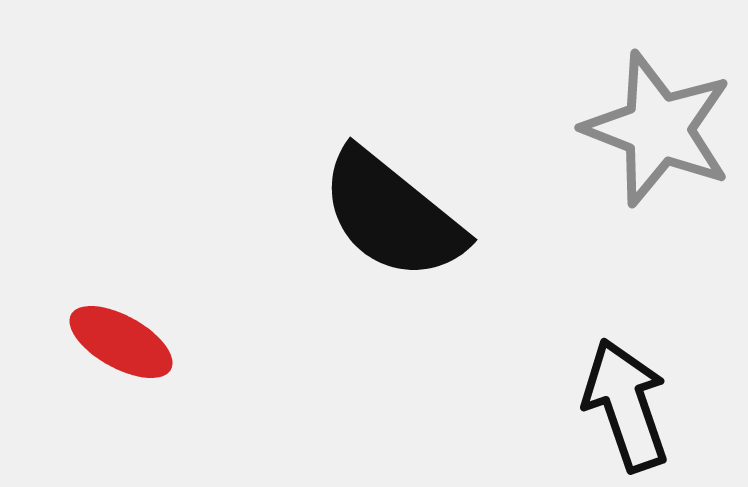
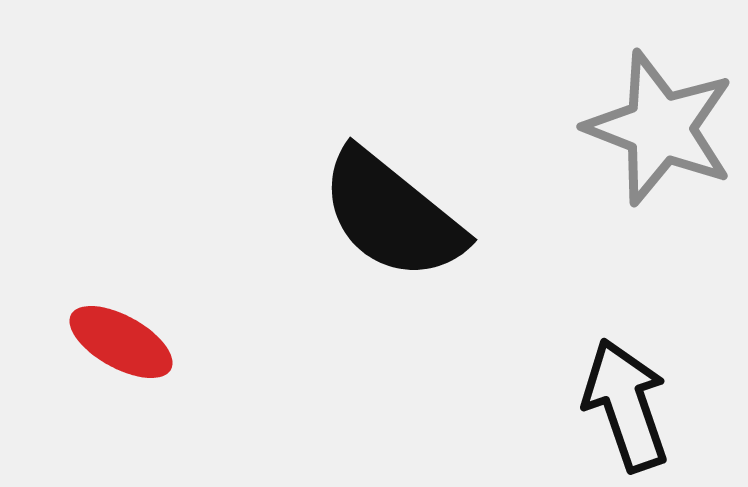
gray star: moved 2 px right, 1 px up
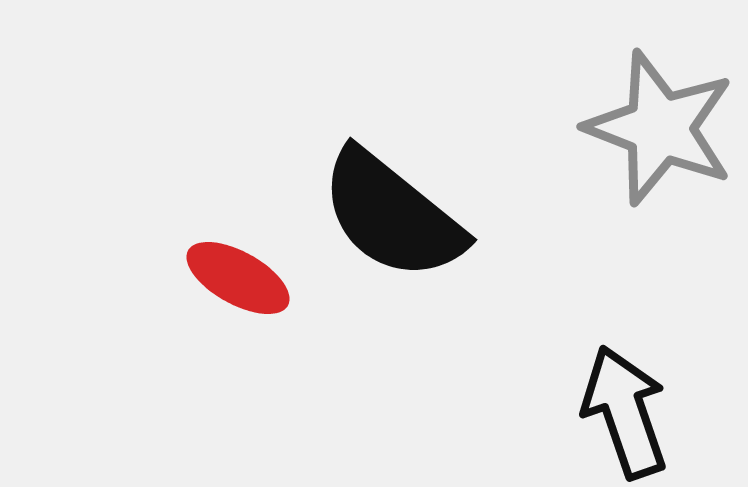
red ellipse: moved 117 px right, 64 px up
black arrow: moved 1 px left, 7 px down
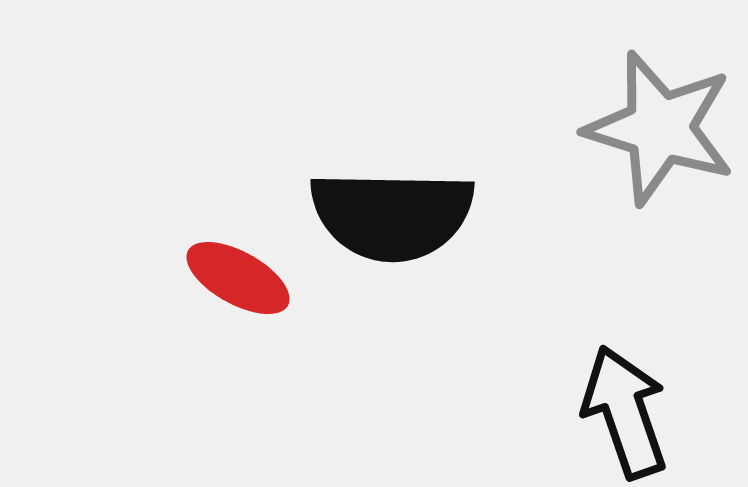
gray star: rotated 4 degrees counterclockwise
black semicircle: rotated 38 degrees counterclockwise
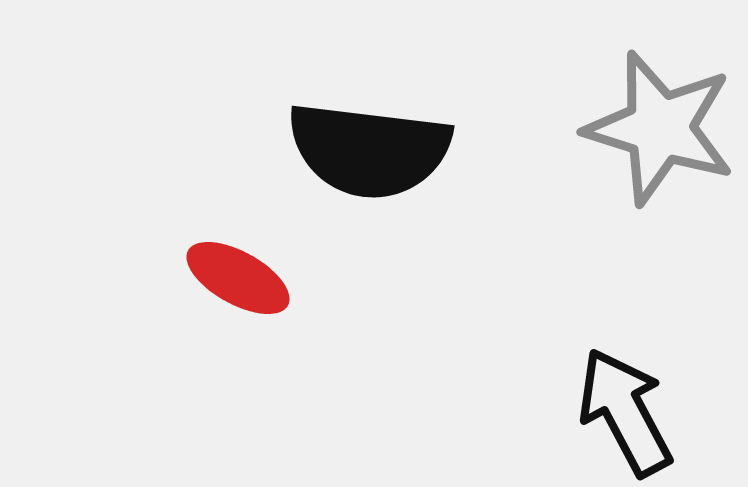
black semicircle: moved 23 px left, 65 px up; rotated 6 degrees clockwise
black arrow: rotated 9 degrees counterclockwise
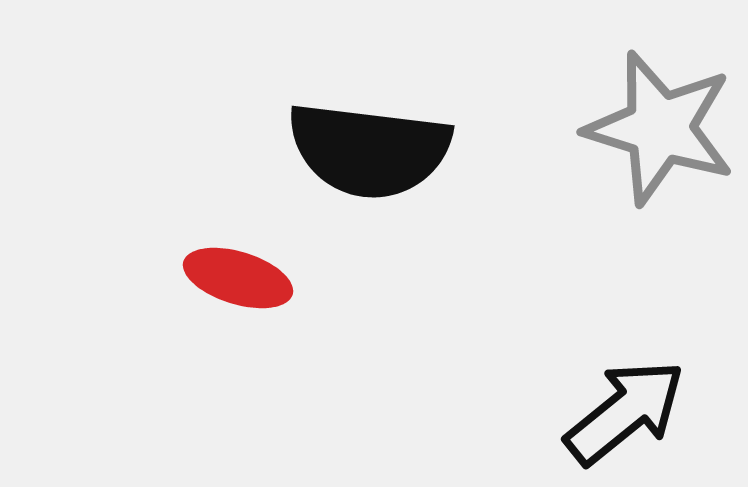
red ellipse: rotated 12 degrees counterclockwise
black arrow: rotated 79 degrees clockwise
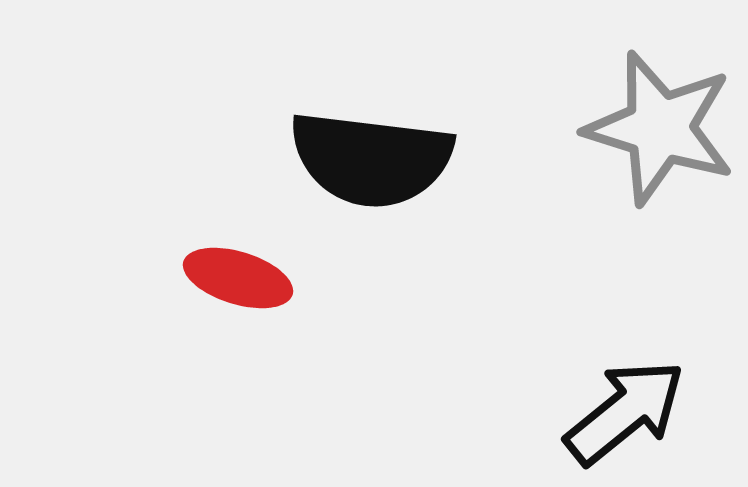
black semicircle: moved 2 px right, 9 px down
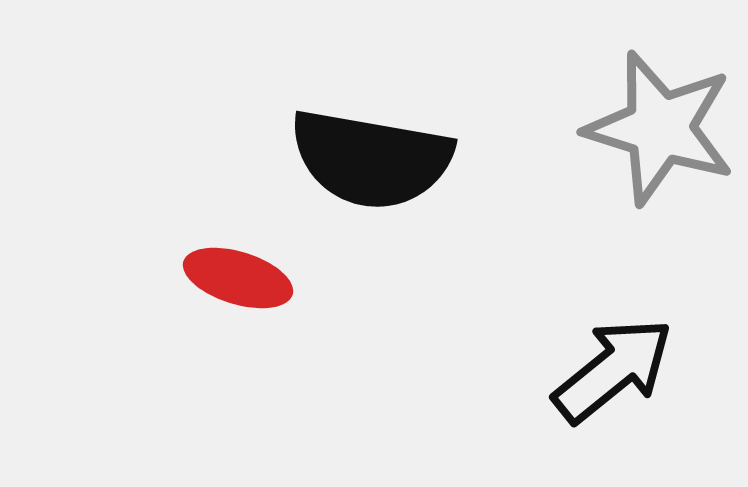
black semicircle: rotated 3 degrees clockwise
black arrow: moved 12 px left, 42 px up
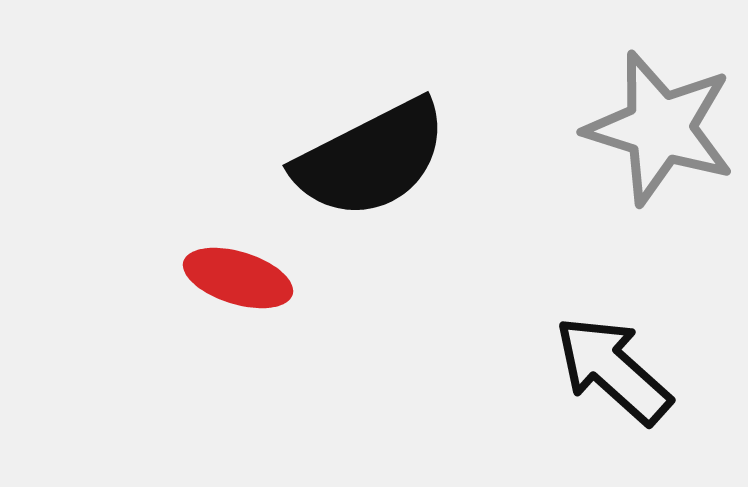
black semicircle: rotated 37 degrees counterclockwise
black arrow: rotated 99 degrees counterclockwise
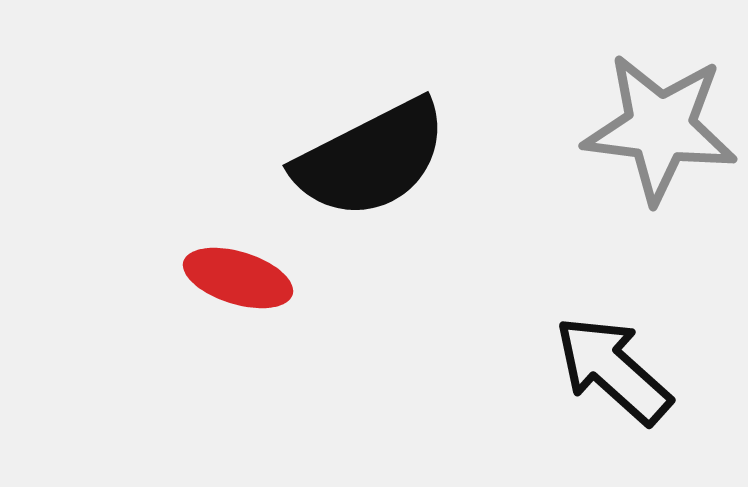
gray star: rotated 10 degrees counterclockwise
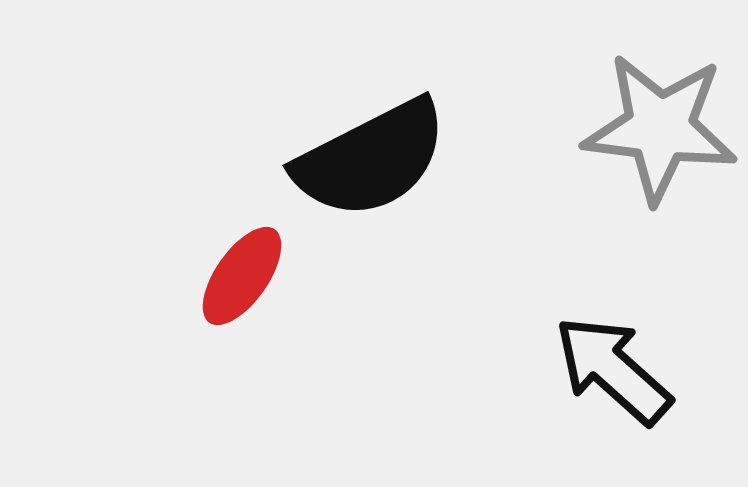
red ellipse: moved 4 px right, 2 px up; rotated 72 degrees counterclockwise
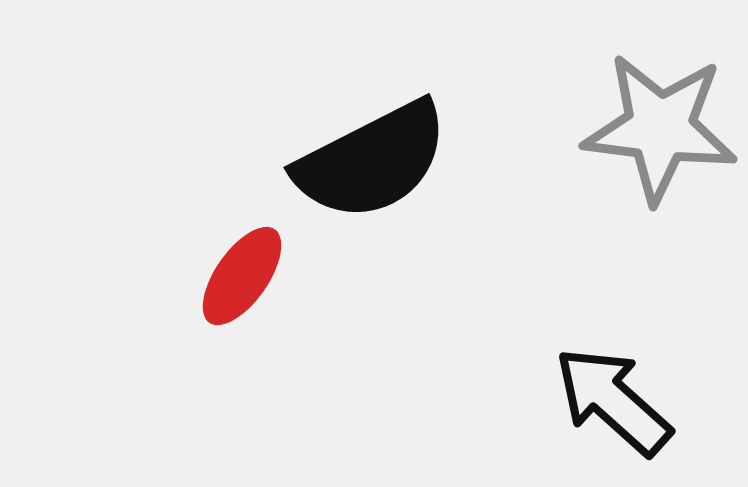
black semicircle: moved 1 px right, 2 px down
black arrow: moved 31 px down
